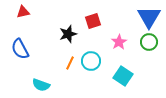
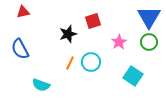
cyan circle: moved 1 px down
cyan square: moved 10 px right
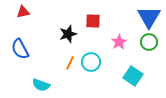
red square: rotated 21 degrees clockwise
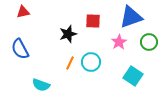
blue triangle: moved 18 px left; rotated 40 degrees clockwise
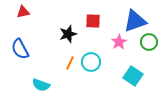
blue triangle: moved 4 px right, 4 px down
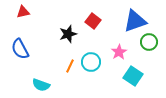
red square: rotated 35 degrees clockwise
pink star: moved 10 px down
orange line: moved 3 px down
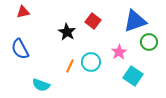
black star: moved 1 px left, 2 px up; rotated 24 degrees counterclockwise
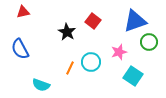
pink star: rotated 14 degrees clockwise
orange line: moved 2 px down
